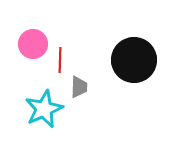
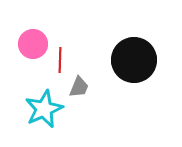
gray trapezoid: rotated 20 degrees clockwise
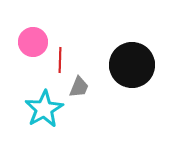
pink circle: moved 2 px up
black circle: moved 2 px left, 5 px down
cyan star: rotated 6 degrees counterclockwise
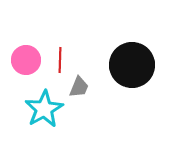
pink circle: moved 7 px left, 18 px down
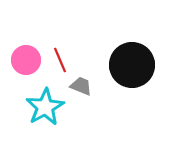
red line: rotated 25 degrees counterclockwise
gray trapezoid: moved 2 px right, 1 px up; rotated 90 degrees counterclockwise
cyan star: moved 1 px right, 2 px up
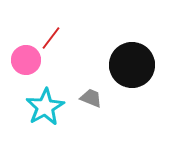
red line: moved 9 px left, 22 px up; rotated 60 degrees clockwise
gray trapezoid: moved 10 px right, 12 px down
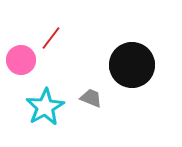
pink circle: moved 5 px left
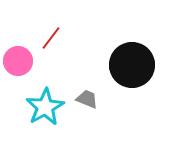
pink circle: moved 3 px left, 1 px down
gray trapezoid: moved 4 px left, 1 px down
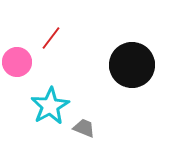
pink circle: moved 1 px left, 1 px down
gray trapezoid: moved 3 px left, 29 px down
cyan star: moved 5 px right, 1 px up
